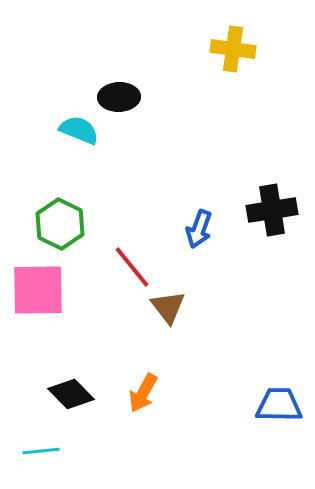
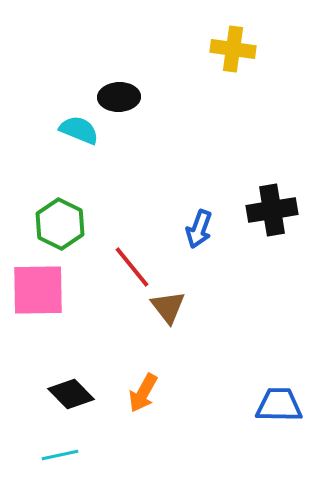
cyan line: moved 19 px right, 4 px down; rotated 6 degrees counterclockwise
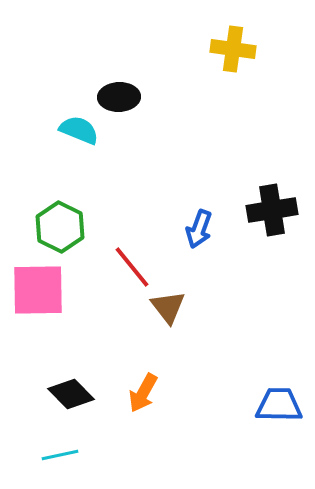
green hexagon: moved 3 px down
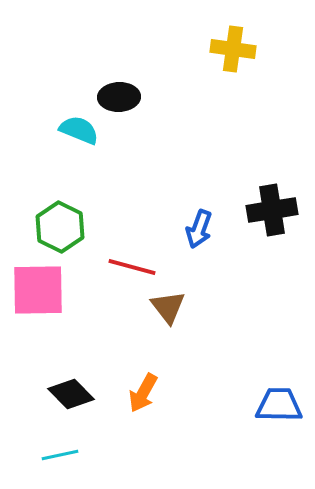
red line: rotated 36 degrees counterclockwise
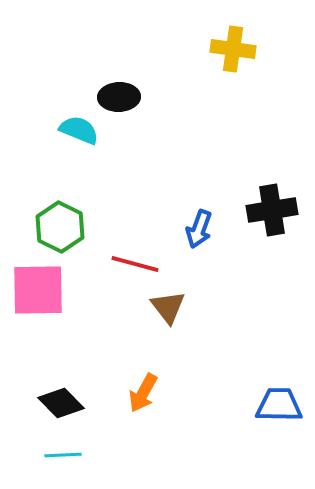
red line: moved 3 px right, 3 px up
black diamond: moved 10 px left, 9 px down
cyan line: moved 3 px right; rotated 9 degrees clockwise
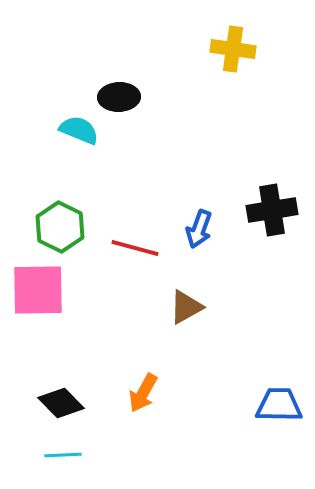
red line: moved 16 px up
brown triangle: moved 18 px right; rotated 39 degrees clockwise
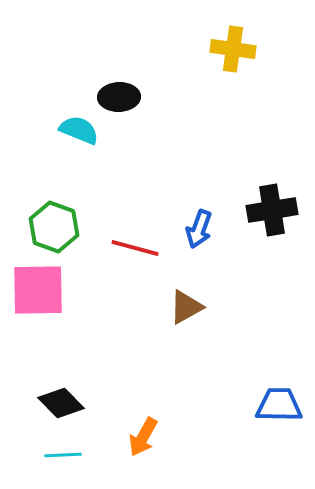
green hexagon: moved 6 px left; rotated 6 degrees counterclockwise
orange arrow: moved 44 px down
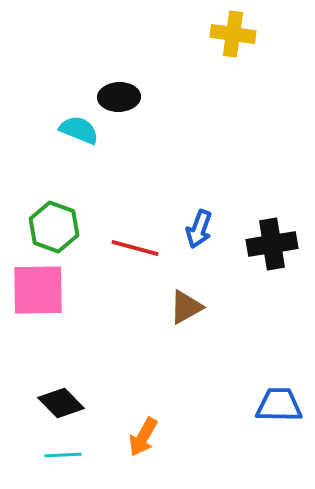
yellow cross: moved 15 px up
black cross: moved 34 px down
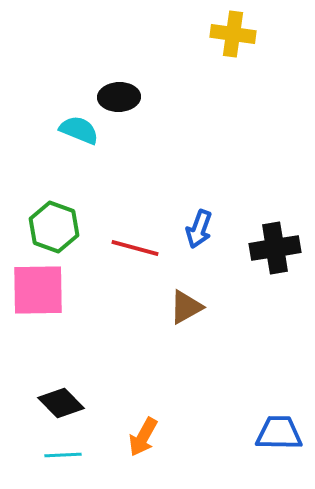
black cross: moved 3 px right, 4 px down
blue trapezoid: moved 28 px down
